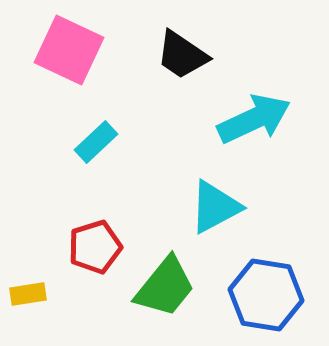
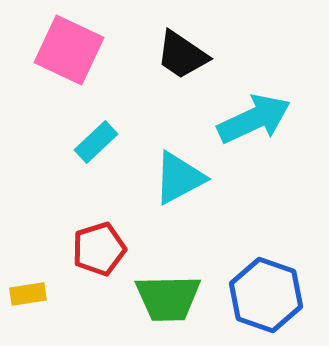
cyan triangle: moved 36 px left, 29 px up
red pentagon: moved 4 px right, 2 px down
green trapezoid: moved 3 px right, 11 px down; rotated 50 degrees clockwise
blue hexagon: rotated 10 degrees clockwise
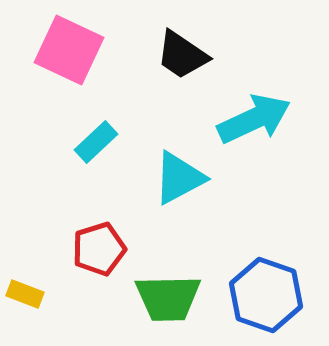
yellow rectangle: moved 3 px left; rotated 30 degrees clockwise
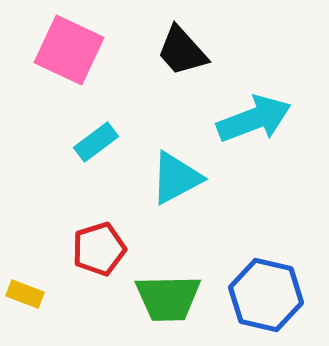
black trapezoid: moved 4 px up; rotated 14 degrees clockwise
cyan arrow: rotated 4 degrees clockwise
cyan rectangle: rotated 6 degrees clockwise
cyan triangle: moved 3 px left
blue hexagon: rotated 6 degrees counterclockwise
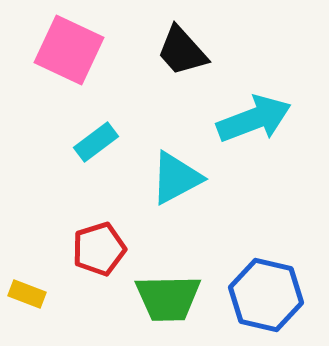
yellow rectangle: moved 2 px right
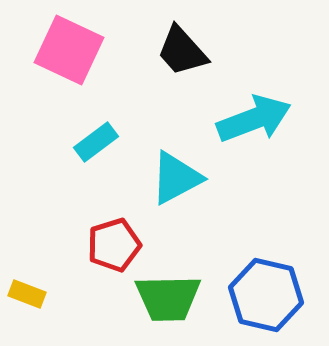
red pentagon: moved 15 px right, 4 px up
